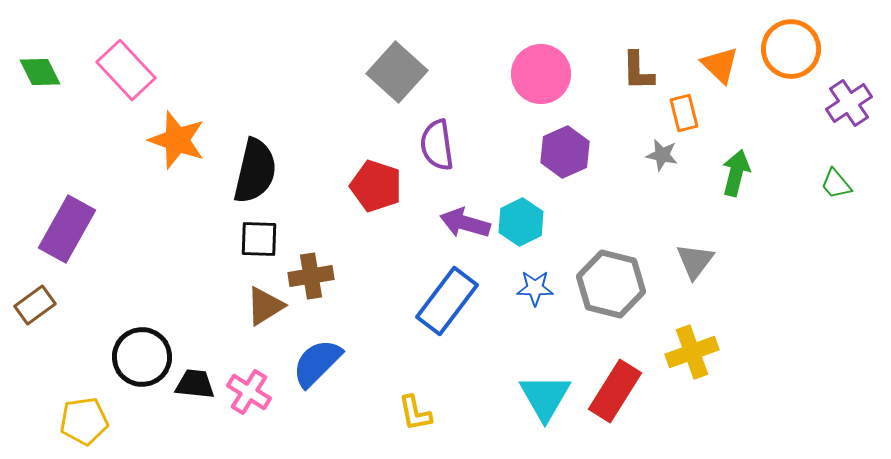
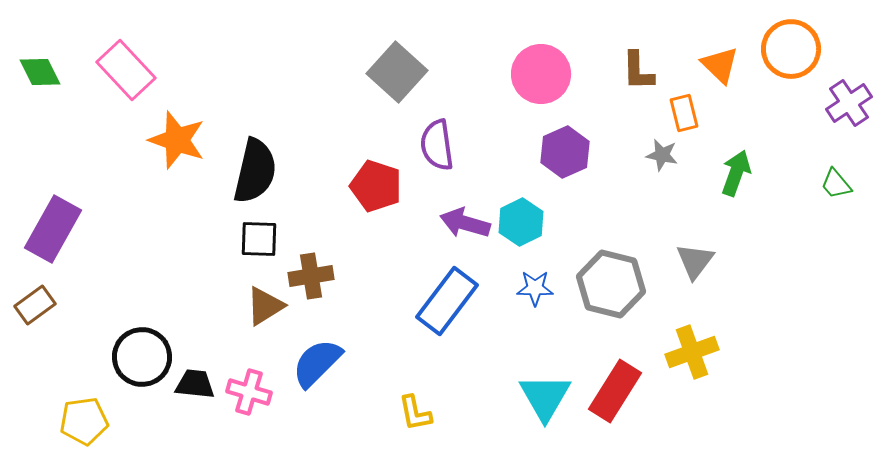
green arrow: rotated 6 degrees clockwise
purple rectangle: moved 14 px left
pink cross: rotated 15 degrees counterclockwise
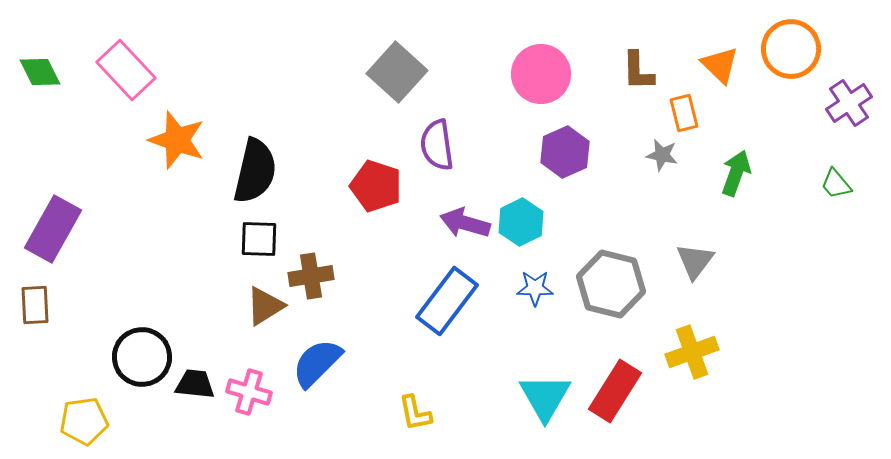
brown rectangle: rotated 57 degrees counterclockwise
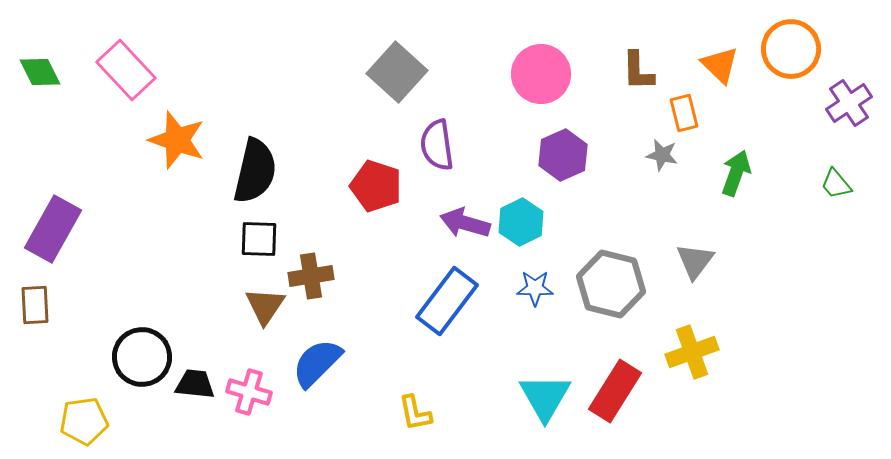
purple hexagon: moved 2 px left, 3 px down
brown triangle: rotated 24 degrees counterclockwise
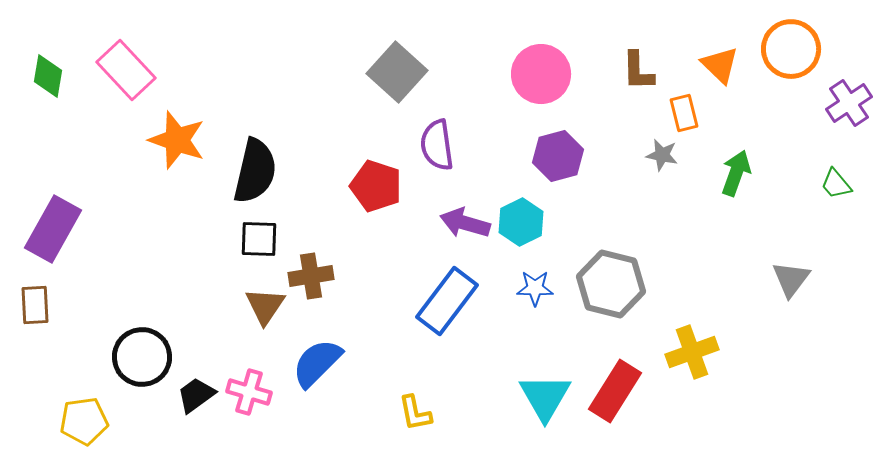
green diamond: moved 8 px right, 4 px down; rotated 36 degrees clockwise
purple hexagon: moved 5 px left, 1 px down; rotated 9 degrees clockwise
gray triangle: moved 96 px right, 18 px down
black trapezoid: moved 1 px right, 11 px down; rotated 42 degrees counterclockwise
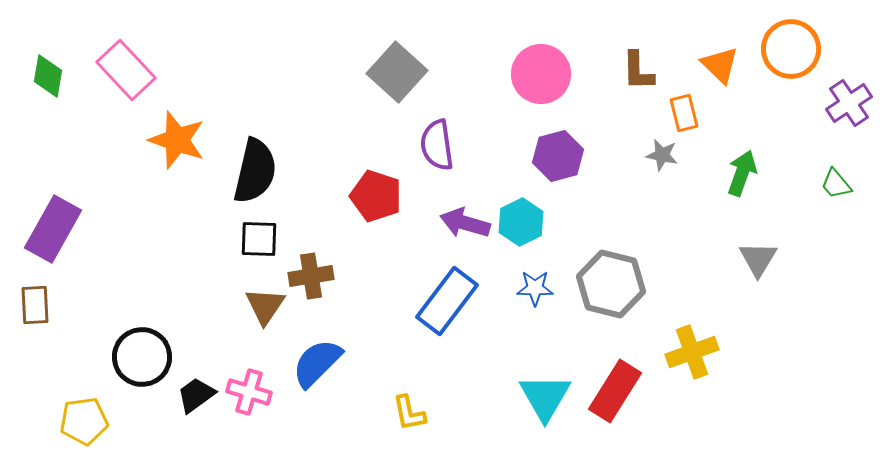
green arrow: moved 6 px right
red pentagon: moved 10 px down
gray triangle: moved 33 px left, 20 px up; rotated 6 degrees counterclockwise
yellow L-shape: moved 6 px left
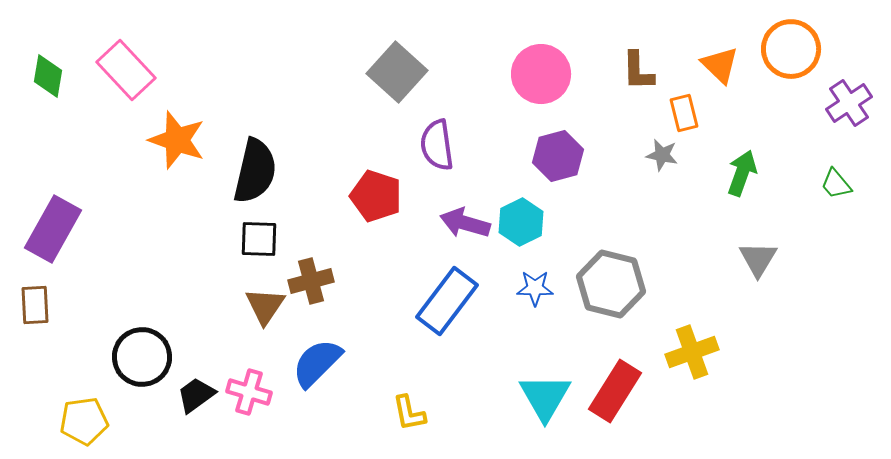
brown cross: moved 5 px down; rotated 6 degrees counterclockwise
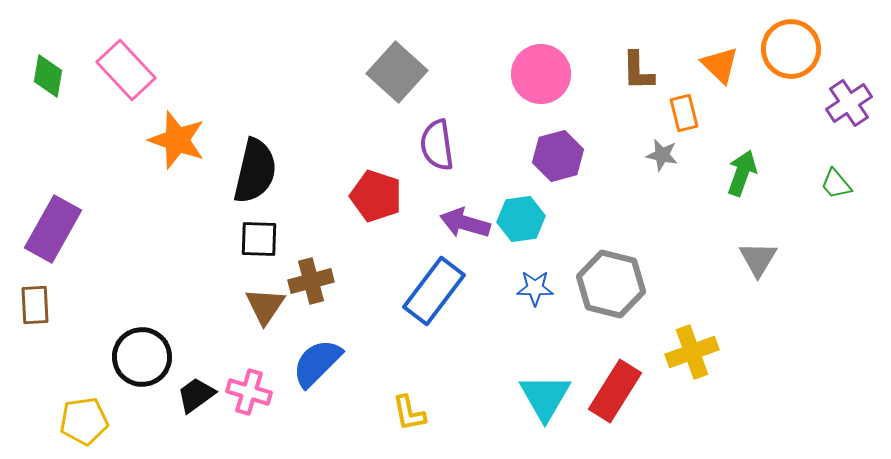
cyan hexagon: moved 3 px up; rotated 18 degrees clockwise
blue rectangle: moved 13 px left, 10 px up
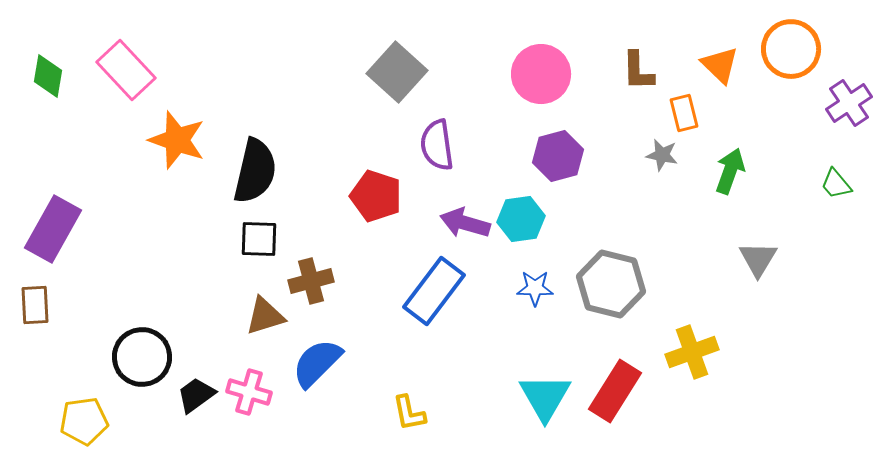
green arrow: moved 12 px left, 2 px up
brown triangle: moved 10 px down; rotated 39 degrees clockwise
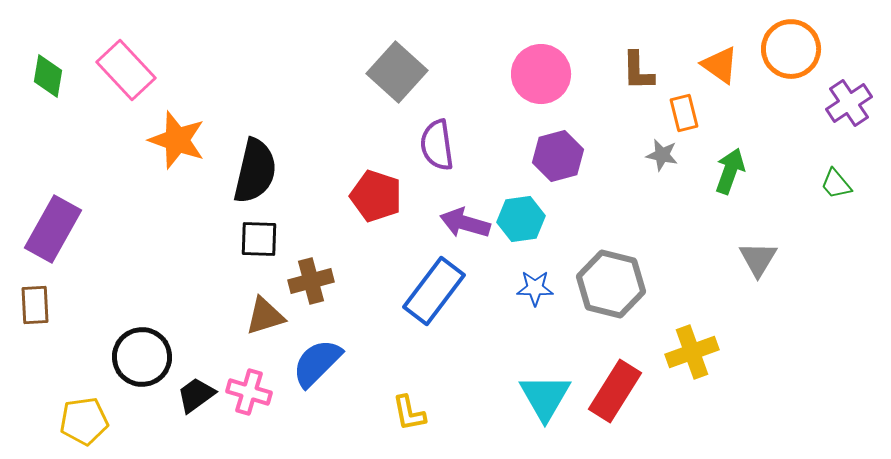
orange triangle: rotated 9 degrees counterclockwise
